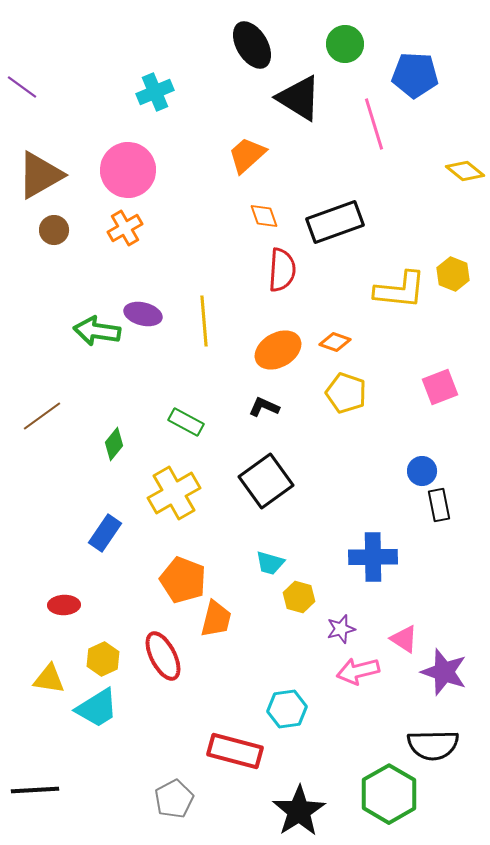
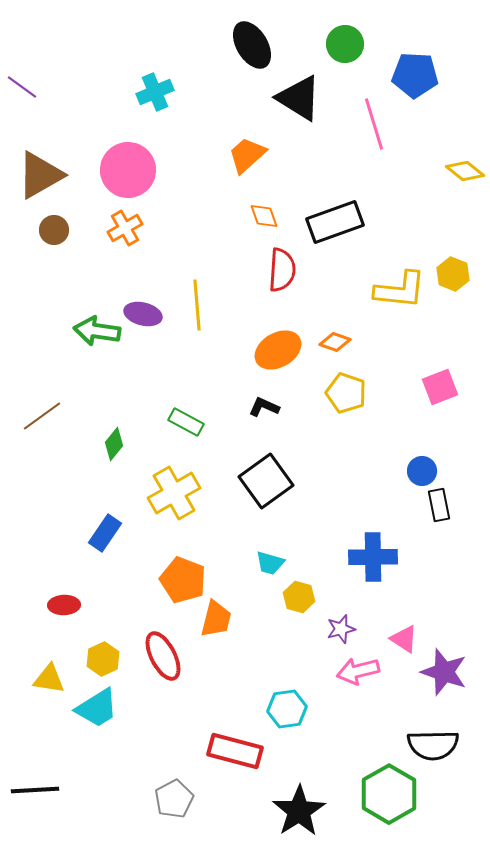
yellow line at (204, 321): moved 7 px left, 16 px up
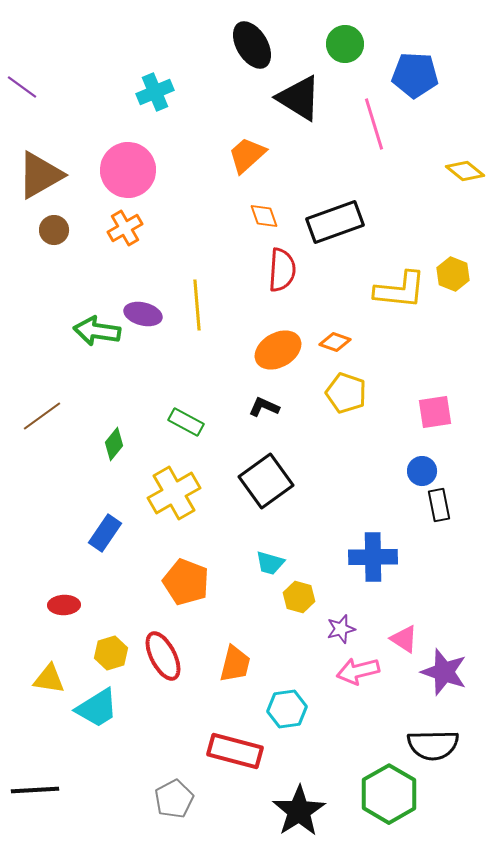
pink square at (440, 387): moved 5 px left, 25 px down; rotated 12 degrees clockwise
orange pentagon at (183, 580): moved 3 px right, 2 px down
orange trapezoid at (216, 619): moved 19 px right, 45 px down
yellow hexagon at (103, 659): moved 8 px right, 6 px up; rotated 8 degrees clockwise
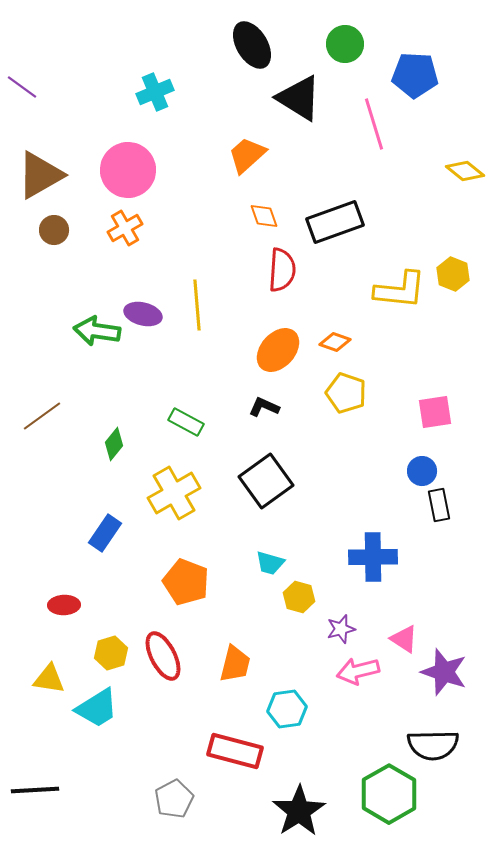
orange ellipse at (278, 350): rotated 18 degrees counterclockwise
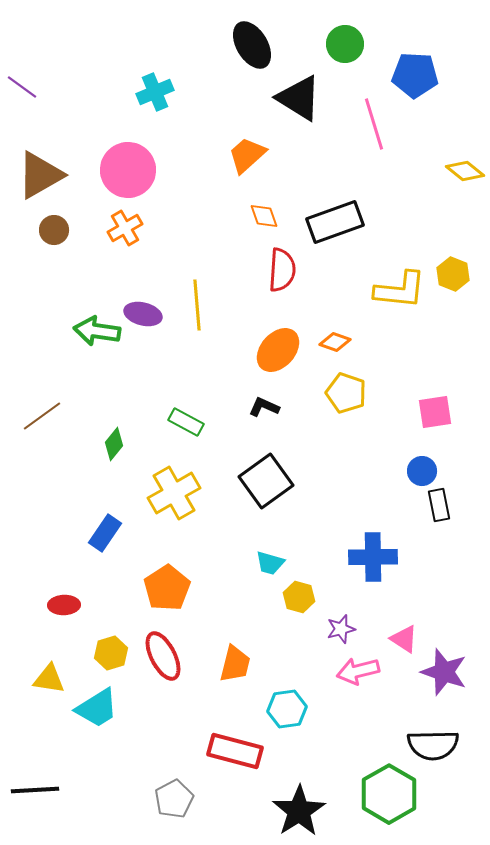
orange pentagon at (186, 582): moved 19 px left, 6 px down; rotated 18 degrees clockwise
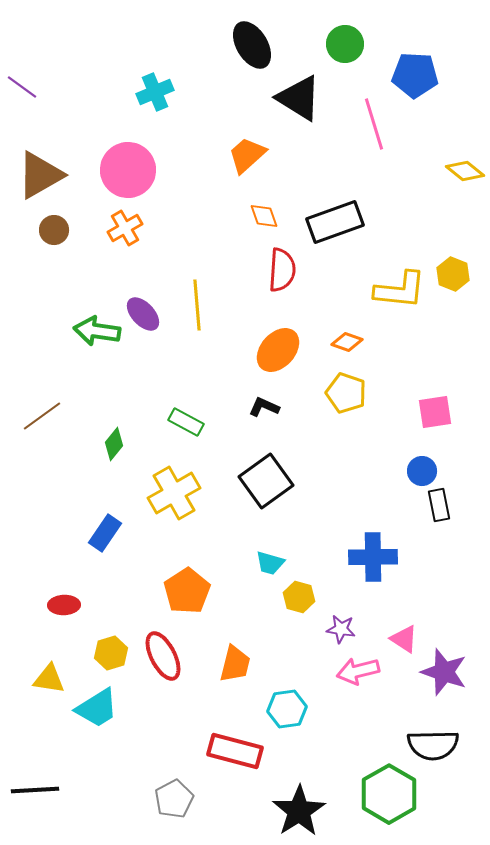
purple ellipse at (143, 314): rotated 33 degrees clockwise
orange diamond at (335, 342): moved 12 px right
orange pentagon at (167, 588): moved 20 px right, 3 px down
purple star at (341, 629): rotated 24 degrees clockwise
